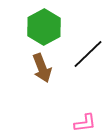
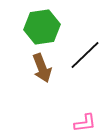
green hexagon: moved 2 px left; rotated 20 degrees clockwise
black line: moved 3 px left, 1 px down
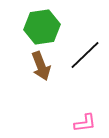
brown arrow: moved 1 px left, 2 px up
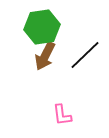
brown arrow: moved 4 px right, 10 px up; rotated 48 degrees clockwise
pink L-shape: moved 23 px left, 8 px up; rotated 90 degrees clockwise
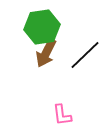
brown arrow: moved 1 px right, 3 px up
